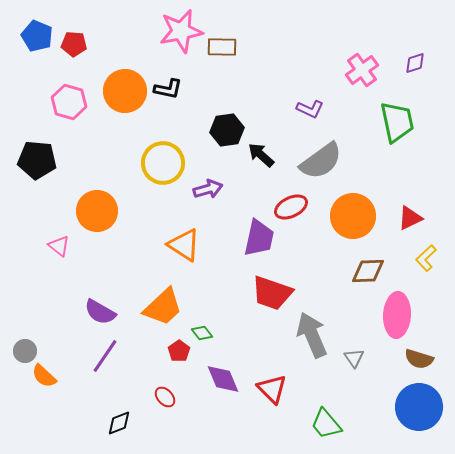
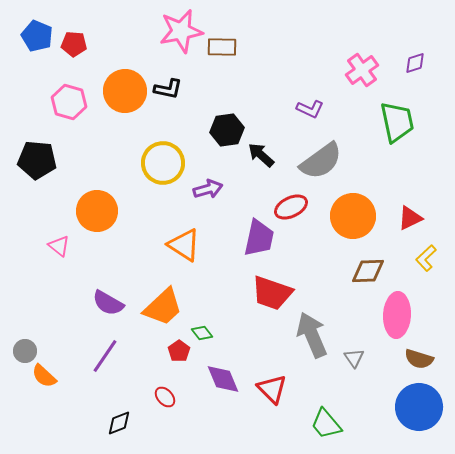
purple semicircle at (100, 312): moved 8 px right, 9 px up
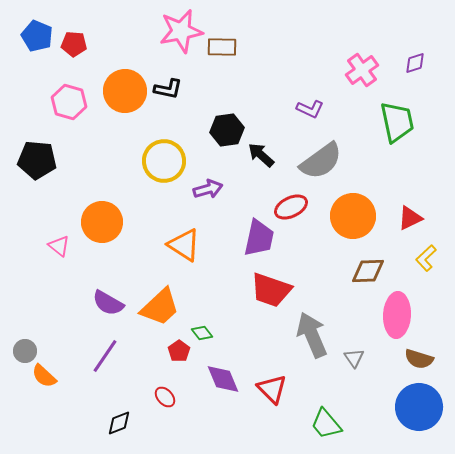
yellow circle at (163, 163): moved 1 px right, 2 px up
orange circle at (97, 211): moved 5 px right, 11 px down
red trapezoid at (272, 293): moved 1 px left, 3 px up
orange trapezoid at (163, 307): moved 3 px left
